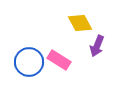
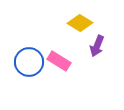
yellow diamond: rotated 30 degrees counterclockwise
pink rectangle: moved 1 px down
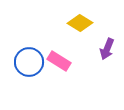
purple arrow: moved 10 px right, 3 px down
